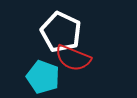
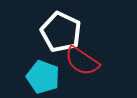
red semicircle: moved 9 px right, 3 px down; rotated 12 degrees clockwise
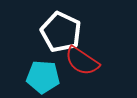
cyan pentagon: rotated 16 degrees counterclockwise
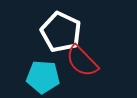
red semicircle: rotated 12 degrees clockwise
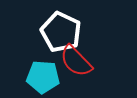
red semicircle: moved 6 px left
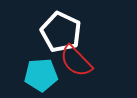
cyan pentagon: moved 2 px left, 2 px up; rotated 8 degrees counterclockwise
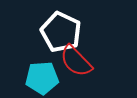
cyan pentagon: moved 1 px right, 3 px down
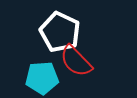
white pentagon: moved 1 px left
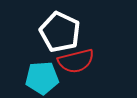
red semicircle: rotated 60 degrees counterclockwise
